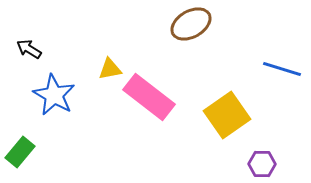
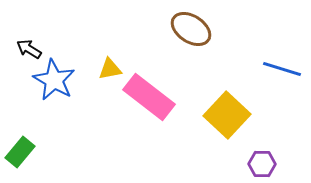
brown ellipse: moved 5 px down; rotated 63 degrees clockwise
blue star: moved 15 px up
yellow square: rotated 12 degrees counterclockwise
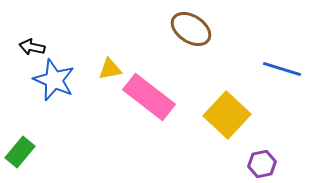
black arrow: moved 3 px right, 2 px up; rotated 20 degrees counterclockwise
blue star: rotated 6 degrees counterclockwise
purple hexagon: rotated 12 degrees counterclockwise
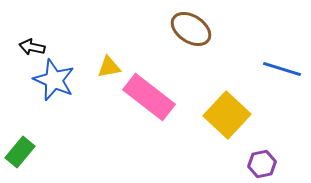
yellow triangle: moved 1 px left, 2 px up
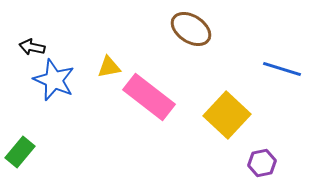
purple hexagon: moved 1 px up
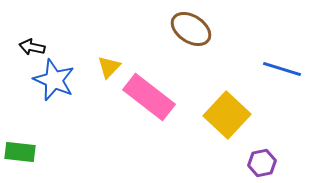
yellow triangle: rotated 35 degrees counterclockwise
green rectangle: rotated 56 degrees clockwise
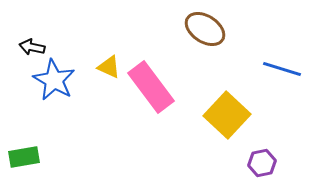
brown ellipse: moved 14 px right
yellow triangle: rotated 50 degrees counterclockwise
blue star: rotated 6 degrees clockwise
pink rectangle: moved 2 px right, 10 px up; rotated 15 degrees clockwise
green rectangle: moved 4 px right, 5 px down; rotated 16 degrees counterclockwise
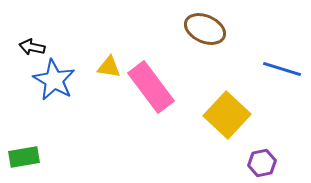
brown ellipse: rotated 9 degrees counterclockwise
yellow triangle: rotated 15 degrees counterclockwise
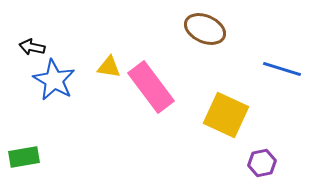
yellow square: moved 1 px left; rotated 18 degrees counterclockwise
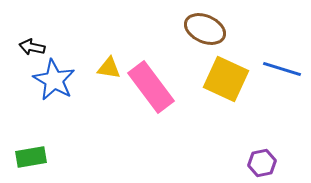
yellow triangle: moved 1 px down
yellow square: moved 36 px up
green rectangle: moved 7 px right
